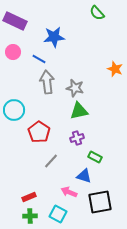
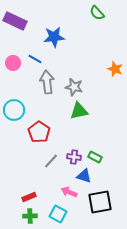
pink circle: moved 11 px down
blue line: moved 4 px left
gray star: moved 1 px left, 1 px up
purple cross: moved 3 px left, 19 px down; rotated 24 degrees clockwise
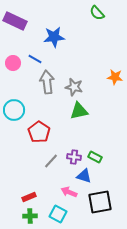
orange star: moved 8 px down; rotated 14 degrees counterclockwise
